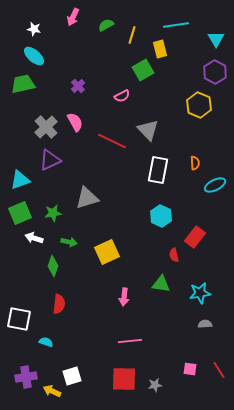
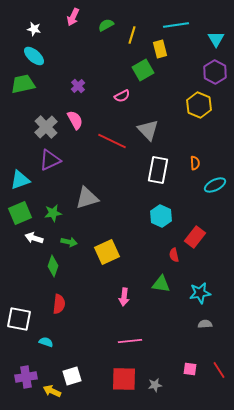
pink semicircle at (75, 122): moved 2 px up
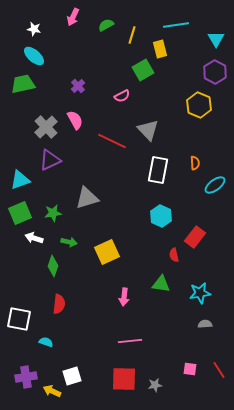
cyan ellipse at (215, 185): rotated 10 degrees counterclockwise
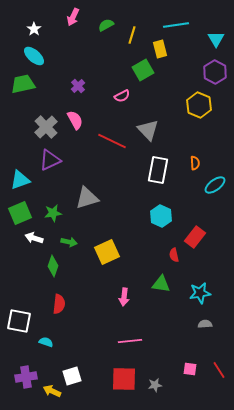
white star at (34, 29): rotated 24 degrees clockwise
white square at (19, 319): moved 2 px down
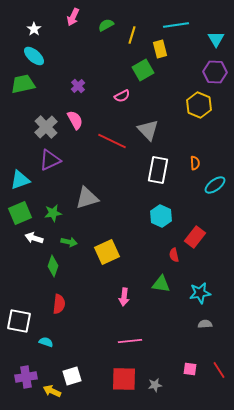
purple hexagon at (215, 72): rotated 25 degrees counterclockwise
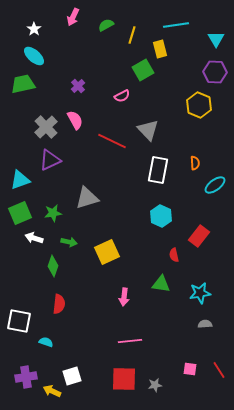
red rectangle at (195, 237): moved 4 px right, 1 px up
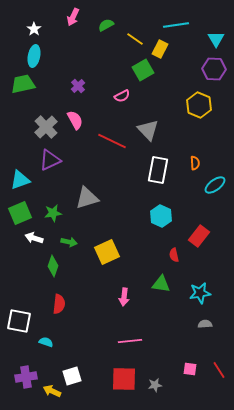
yellow line at (132, 35): moved 3 px right, 4 px down; rotated 72 degrees counterclockwise
yellow rectangle at (160, 49): rotated 42 degrees clockwise
cyan ellipse at (34, 56): rotated 60 degrees clockwise
purple hexagon at (215, 72): moved 1 px left, 3 px up
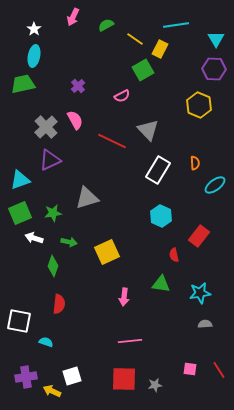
white rectangle at (158, 170): rotated 20 degrees clockwise
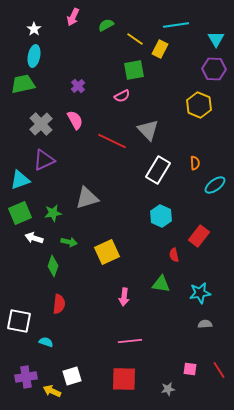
green square at (143, 70): moved 9 px left; rotated 20 degrees clockwise
gray cross at (46, 127): moved 5 px left, 3 px up
purple triangle at (50, 160): moved 6 px left
gray star at (155, 385): moved 13 px right, 4 px down
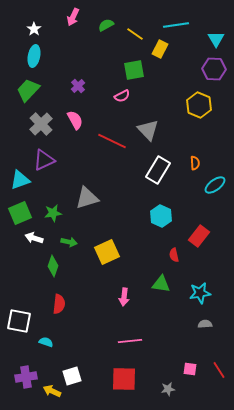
yellow line at (135, 39): moved 5 px up
green trapezoid at (23, 84): moved 5 px right, 6 px down; rotated 35 degrees counterclockwise
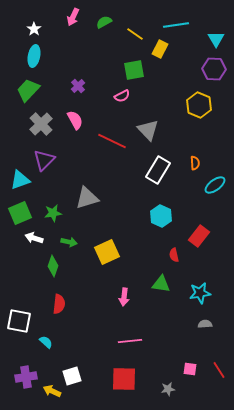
green semicircle at (106, 25): moved 2 px left, 3 px up
purple triangle at (44, 160): rotated 20 degrees counterclockwise
cyan semicircle at (46, 342): rotated 24 degrees clockwise
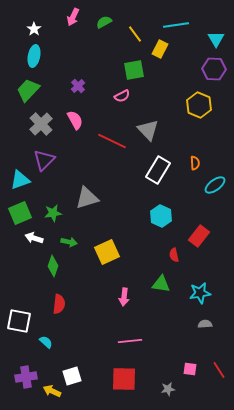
yellow line at (135, 34): rotated 18 degrees clockwise
